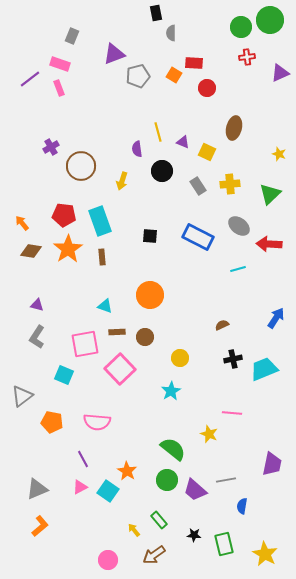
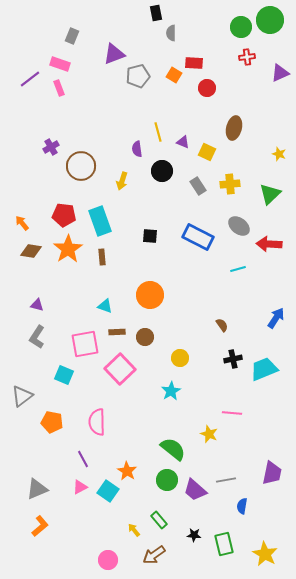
brown semicircle at (222, 325): rotated 80 degrees clockwise
pink semicircle at (97, 422): rotated 84 degrees clockwise
purple trapezoid at (272, 464): moved 9 px down
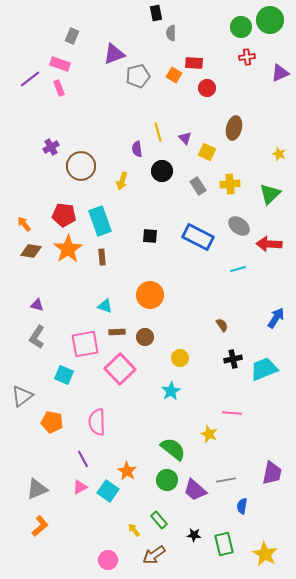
purple triangle at (183, 142): moved 2 px right, 4 px up; rotated 24 degrees clockwise
orange arrow at (22, 223): moved 2 px right, 1 px down
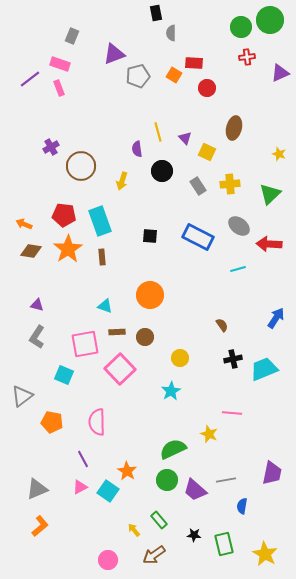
orange arrow at (24, 224): rotated 28 degrees counterclockwise
green semicircle at (173, 449): rotated 64 degrees counterclockwise
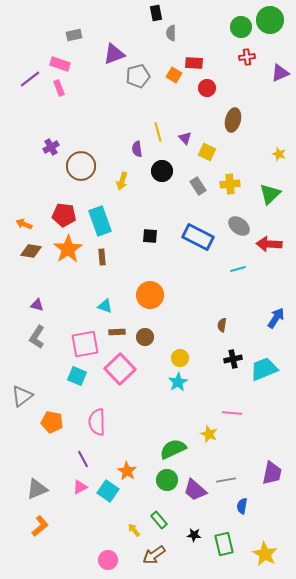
gray rectangle at (72, 36): moved 2 px right, 1 px up; rotated 56 degrees clockwise
brown ellipse at (234, 128): moved 1 px left, 8 px up
brown semicircle at (222, 325): rotated 136 degrees counterclockwise
cyan square at (64, 375): moved 13 px right, 1 px down
cyan star at (171, 391): moved 7 px right, 9 px up
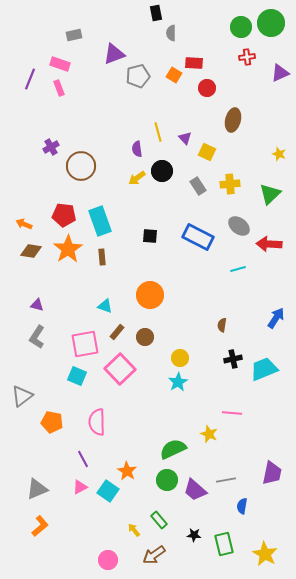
green circle at (270, 20): moved 1 px right, 3 px down
purple line at (30, 79): rotated 30 degrees counterclockwise
yellow arrow at (122, 181): moved 15 px right, 3 px up; rotated 36 degrees clockwise
brown rectangle at (117, 332): rotated 49 degrees counterclockwise
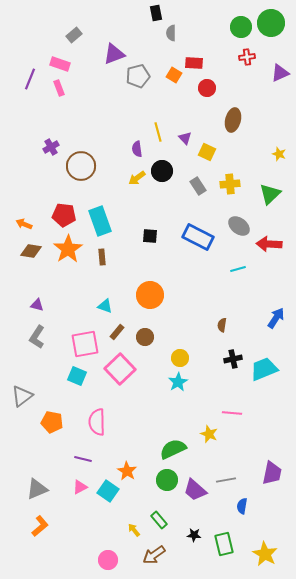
gray rectangle at (74, 35): rotated 28 degrees counterclockwise
purple line at (83, 459): rotated 48 degrees counterclockwise
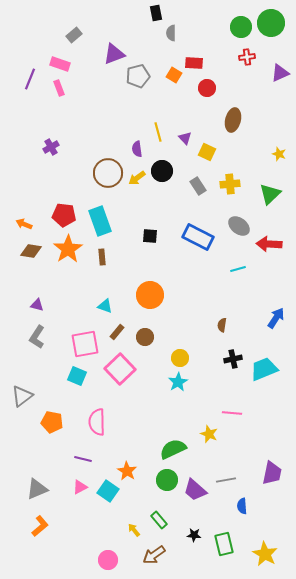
brown circle at (81, 166): moved 27 px right, 7 px down
blue semicircle at (242, 506): rotated 14 degrees counterclockwise
